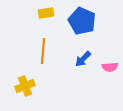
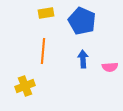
blue arrow: rotated 132 degrees clockwise
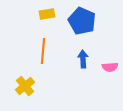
yellow rectangle: moved 1 px right, 1 px down
yellow cross: rotated 18 degrees counterclockwise
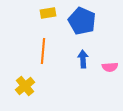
yellow rectangle: moved 1 px right, 1 px up
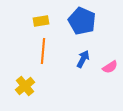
yellow rectangle: moved 7 px left, 8 px down
blue arrow: rotated 30 degrees clockwise
pink semicircle: rotated 28 degrees counterclockwise
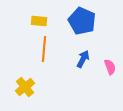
yellow rectangle: moved 2 px left; rotated 14 degrees clockwise
orange line: moved 1 px right, 2 px up
pink semicircle: rotated 77 degrees counterclockwise
yellow cross: moved 1 px down
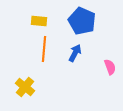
blue arrow: moved 8 px left, 6 px up
yellow cross: rotated 12 degrees counterclockwise
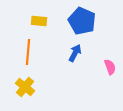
orange line: moved 16 px left, 3 px down
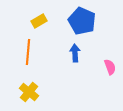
yellow rectangle: rotated 35 degrees counterclockwise
blue arrow: rotated 30 degrees counterclockwise
yellow cross: moved 4 px right, 5 px down
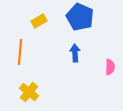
blue pentagon: moved 2 px left, 4 px up
orange line: moved 8 px left
pink semicircle: rotated 21 degrees clockwise
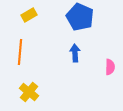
yellow rectangle: moved 10 px left, 6 px up
